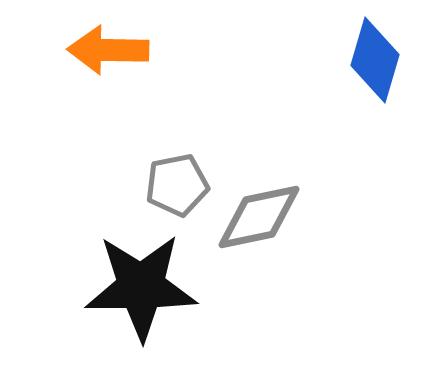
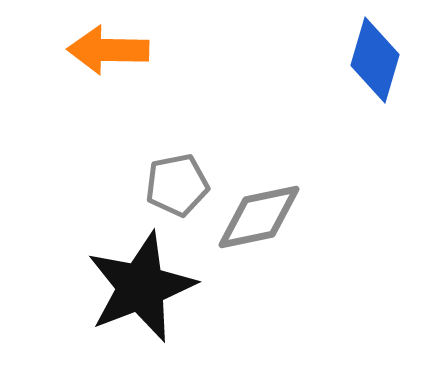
black star: rotated 21 degrees counterclockwise
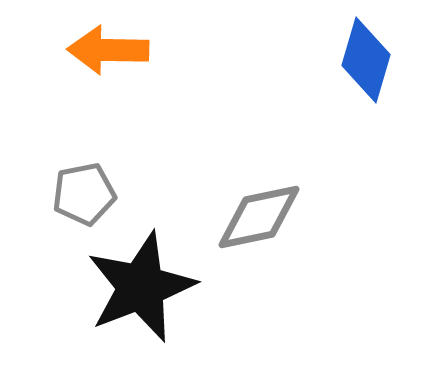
blue diamond: moved 9 px left
gray pentagon: moved 93 px left, 9 px down
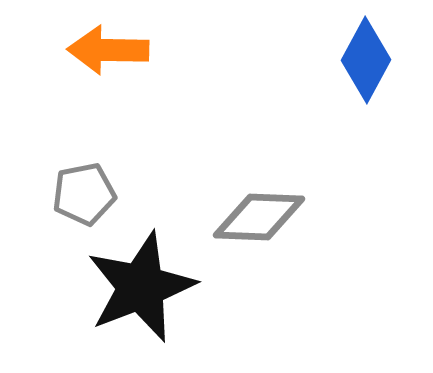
blue diamond: rotated 12 degrees clockwise
gray diamond: rotated 14 degrees clockwise
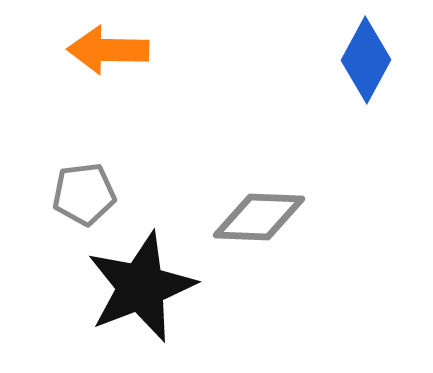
gray pentagon: rotated 4 degrees clockwise
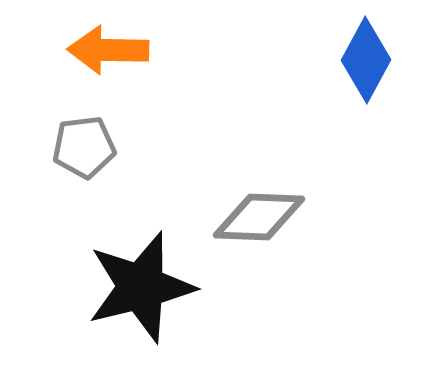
gray pentagon: moved 47 px up
black star: rotated 7 degrees clockwise
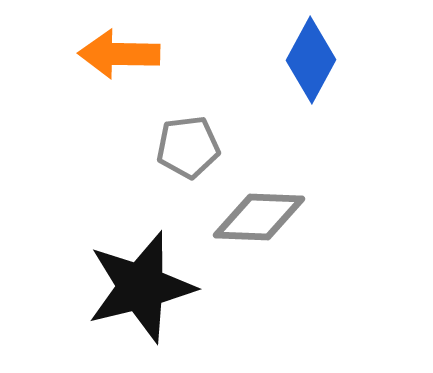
orange arrow: moved 11 px right, 4 px down
blue diamond: moved 55 px left
gray pentagon: moved 104 px right
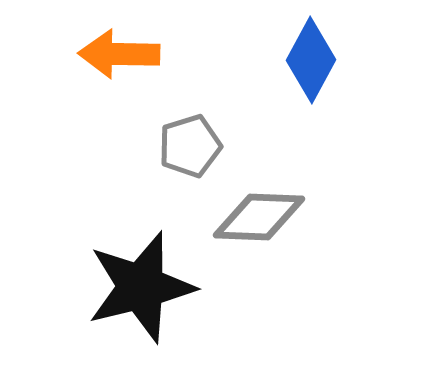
gray pentagon: moved 2 px right, 1 px up; rotated 10 degrees counterclockwise
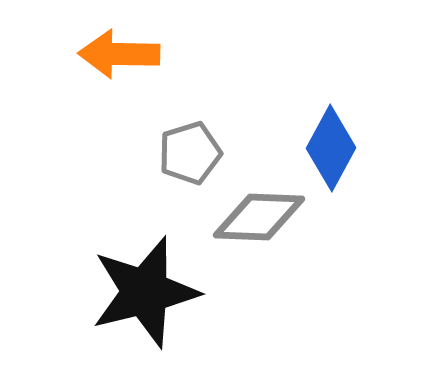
blue diamond: moved 20 px right, 88 px down
gray pentagon: moved 7 px down
black star: moved 4 px right, 5 px down
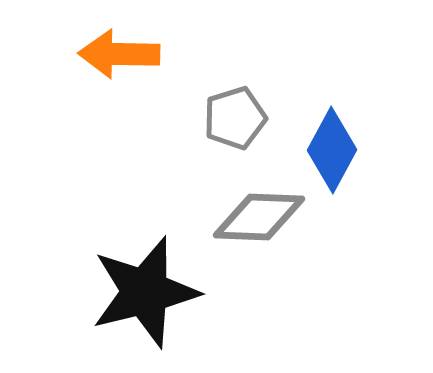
blue diamond: moved 1 px right, 2 px down
gray pentagon: moved 45 px right, 35 px up
